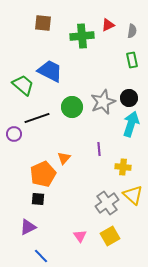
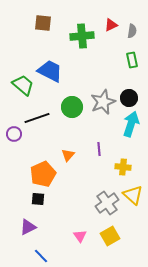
red triangle: moved 3 px right
orange triangle: moved 4 px right, 3 px up
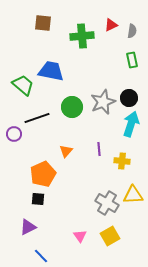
blue trapezoid: moved 1 px right; rotated 16 degrees counterclockwise
orange triangle: moved 2 px left, 4 px up
yellow cross: moved 1 px left, 6 px up
yellow triangle: rotated 45 degrees counterclockwise
gray cross: rotated 25 degrees counterclockwise
